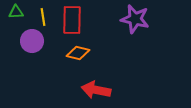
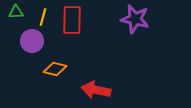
yellow line: rotated 24 degrees clockwise
orange diamond: moved 23 px left, 16 px down
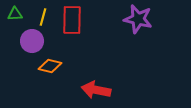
green triangle: moved 1 px left, 2 px down
purple star: moved 3 px right
orange diamond: moved 5 px left, 3 px up
